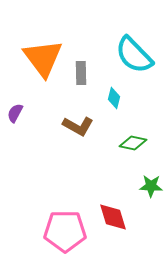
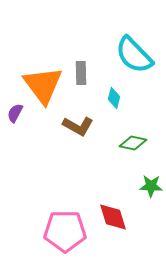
orange triangle: moved 27 px down
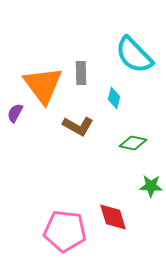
pink pentagon: rotated 6 degrees clockwise
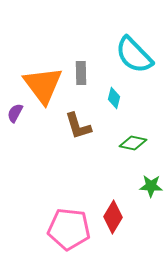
brown L-shape: rotated 44 degrees clockwise
red diamond: rotated 48 degrees clockwise
pink pentagon: moved 4 px right, 2 px up
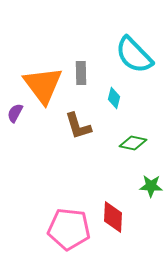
red diamond: rotated 28 degrees counterclockwise
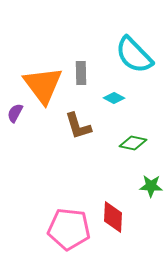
cyan diamond: rotated 75 degrees counterclockwise
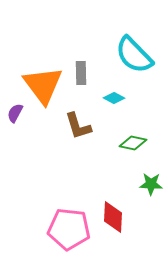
green star: moved 2 px up
